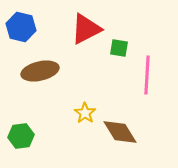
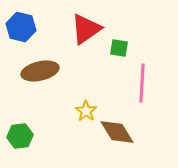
red triangle: rotated 8 degrees counterclockwise
pink line: moved 5 px left, 8 px down
yellow star: moved 1 px right, 2 px up
brown diamond: moved 3 px left
green hexagon: moved 1 px left
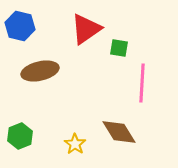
blue hexagon: moved 1 px left, 1 px up
yellow star: moved 11 px left, 33 px down
brown diamond: moved 2 px right
green hexagon: rotated 15 degrees counterclockwise
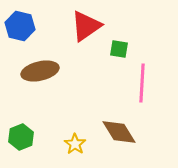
red triangle: moved 3 px up
green square: moved 1 px down
green hexagon: moved 1 px right, 1 px down
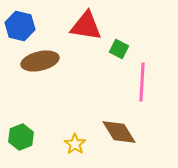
red triangle: rotated 44 degrees clockwise
green square: rotated 18 degrees clockwise
brown ellipse: moved 10 px up
pink line: moved 1 px up
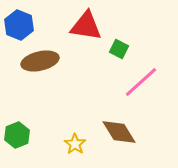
blue hexagon: moved 1 px left, 1 px up; rotated 8 degrees clockwise
pink line: moved 1 px left; rotated 45 degrees clockwise
green hexagon: moved 4 px left, 2 px up
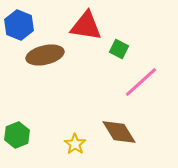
brown ellipse: moved 5 px right, 6 px up
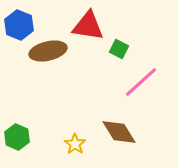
red triangle: moved 2 px right
brown ellipse: moved 3 px right, 4 px up
green hexagon: moved 2 px down; rotated 15 degrees counterclockwise
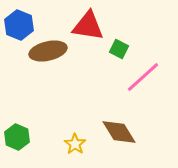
pink line: moved 2 px right, 5 px up
